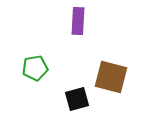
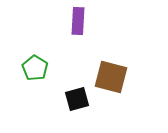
green pentagon: rotated 30 degrees counterclockwise
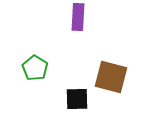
purple rectangle: moved 4 px up
black square: rotated 15 degrees clockwise
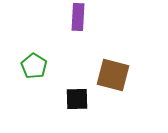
green pentagon: moved 1 px left, 2 px up
brown square: moved 2 px right, 2 px up
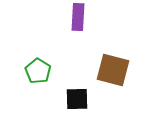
green pentagon: moved 4 px right, 5 px down
brown square: moved 5 px up
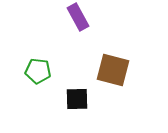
purple rectangle: rotated 32 degrees counterclockwise
green pentagon: rotated 25 degrees counterclockwise
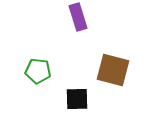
purple rectangle: rotated 12 degrees clockwise
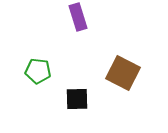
brown square: moved 10 px right, 3 px down; rotated 12 degrees clockwise
